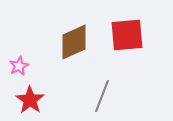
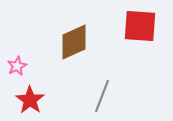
red square: moved 13 px right, 9 px up; rotated 9 degrees clockwise
pink star: moved 2 px left
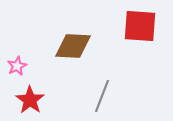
brown diamond: moved 1 px left, 4 px down; rotated 27 degrees clockwise
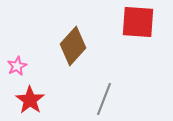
red square: moved 2 px left, 4 px up
brown diamond: rotated 51 degrees counterclockwise
gray line: moved 2 px right, 3 px down
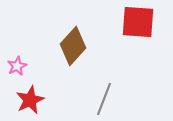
red star: rotated 12 degrees clockwise
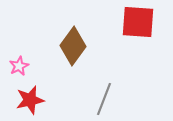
brown diamond: rotated 6 degrees counterclockwise
pink star: moved 2 px right
red star: rotated 12 degrees clockwise
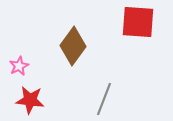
red star: rotated 20 degrees clockwise
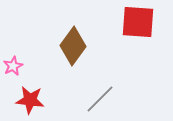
pink star: moved 6 px left
gray line: moved 4 px left; rotated 24 degrees clockwise
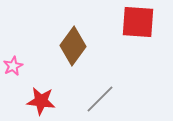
red star: moved 11 px right, 1 px down
